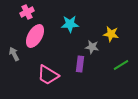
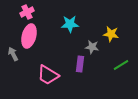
pink ellipse: moved 6 px left; rotated 15 degrees counterclockwise
gray arrow: moved 1 px left
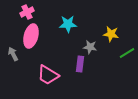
cyan star: moved 2 px left
pink ellipse: moved 2 px right
gray star: moved 2 px left
green line: moved 6 px right, 12 px up
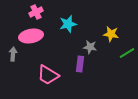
pink cross: moved 9 px right
cyan star: rotated 12 degrees counterclockwise
pink ellipse: rotated 65 degrees clockwise
gray arrow: rotated 32 degrees clockwise
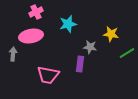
pink trapezoid: rotated 20 degrees counterclockwise
